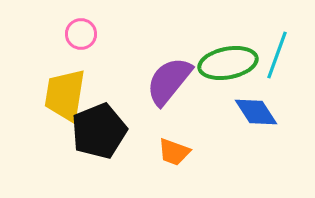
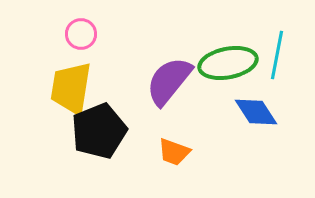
cyan line: rotated 9 degrees counterclockwise
yellow trapezoid: moved 6 px right, 7 px up
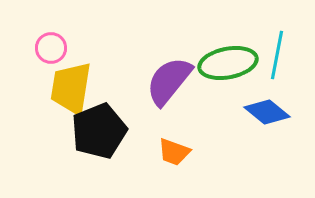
pink circle: moved 30 px left, 14 px down
blue diamond: moved 11 px right; rotated 18 degrees counterclockwise
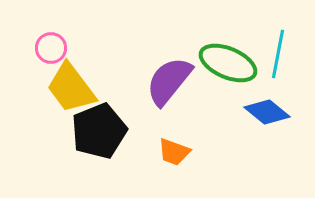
cyan line: moved 1 px right, 1 px up
green ellipse: rotated 34 degrees clockwise
yellow trapezoid: rotated 46 degrees counterclockwise
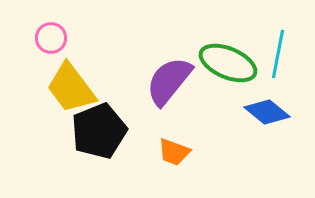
pink circle: moved 10 px up
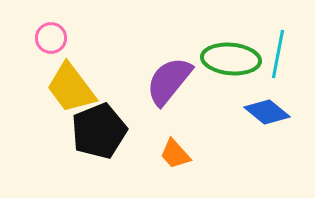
green ellipse: moved 3 px right, 4 px up; rotated 18 degrees counterclockwise
orange trapezoid: moved 1 px right, 2 px down; rotated 28 degrees clockwise
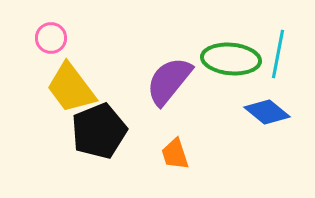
orange trapezoid: rotated 24 degrees clockwise
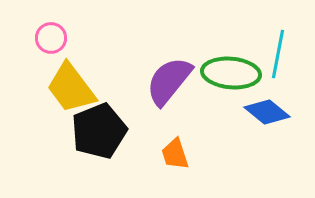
green ellipse: moved 14 px down
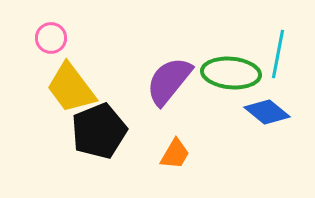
orange trapezoid: rotated 132 degrees counterclockwise
